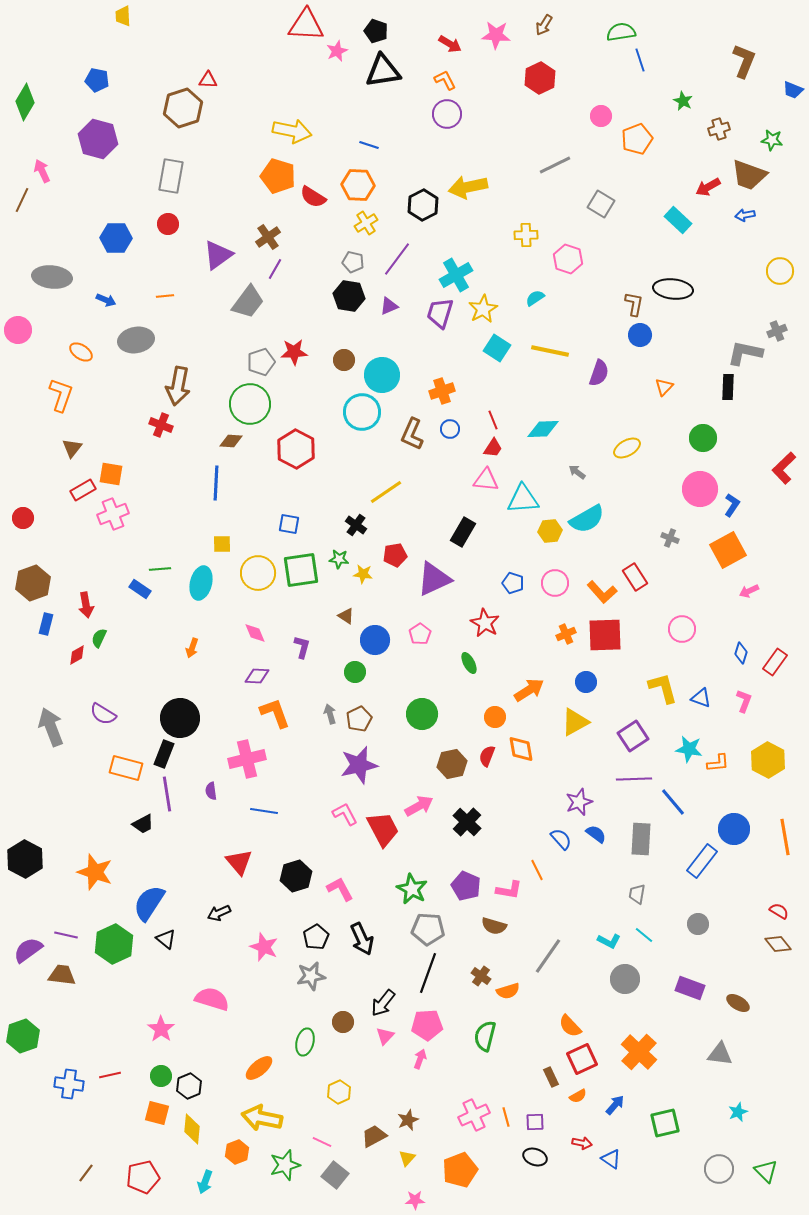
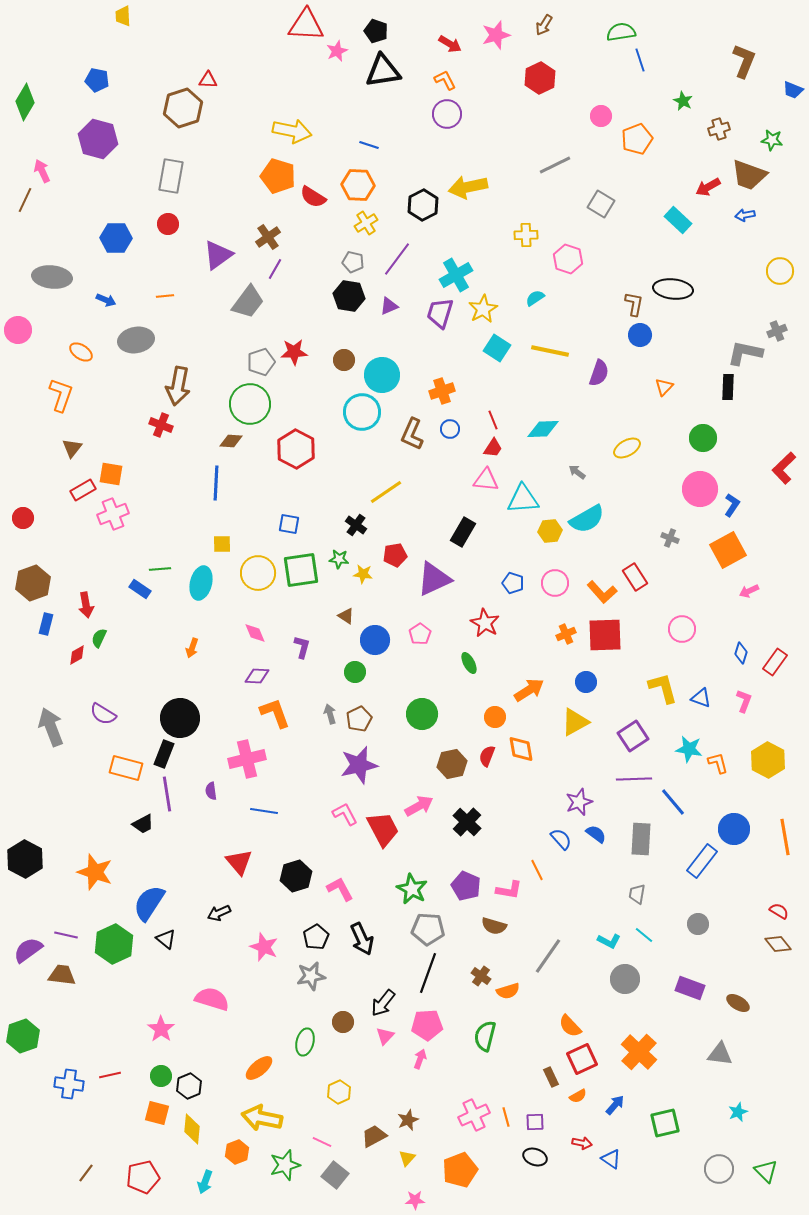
pink star at (496, 35): rotated 20 degrees counterclockwise
brown line at (22, 200): moved 3 px right
orange L-shape at (718, 763): rotated 100 degrees counterclockwise
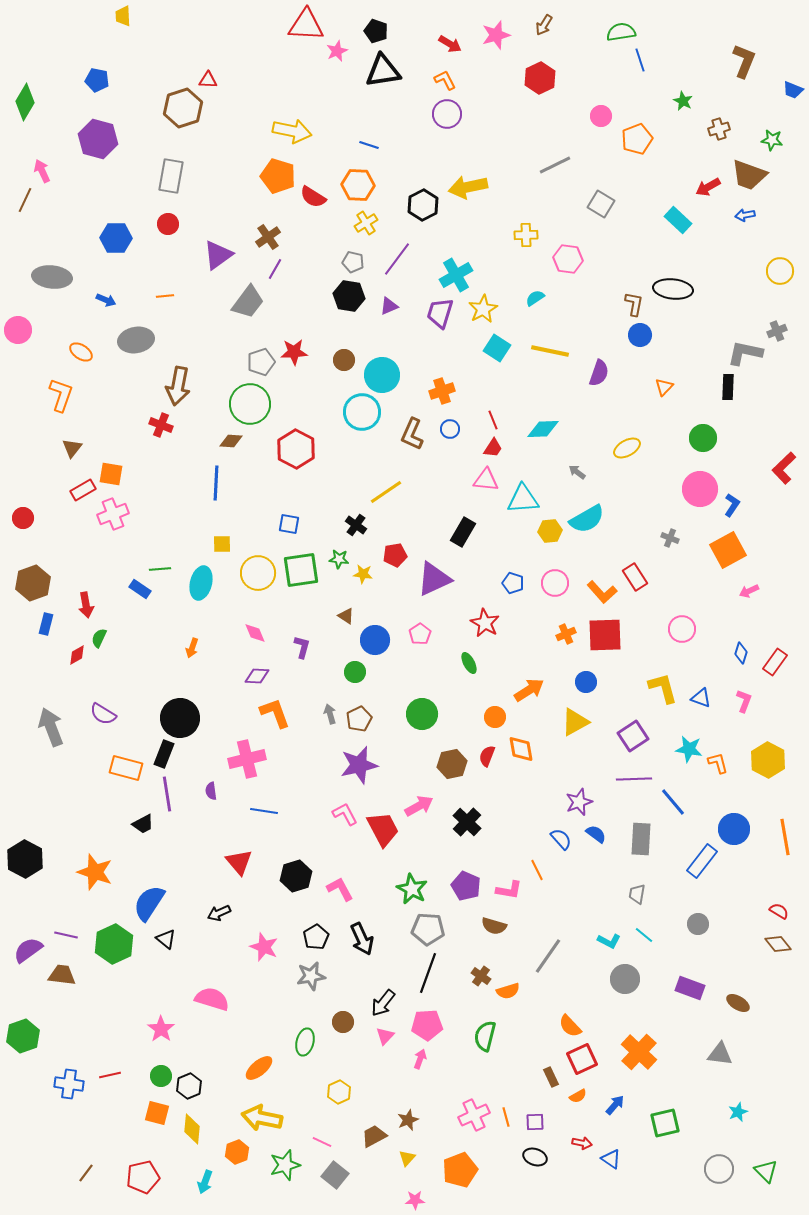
pink hexagon at (568, 259): rotated 12 degrees counterclockwise
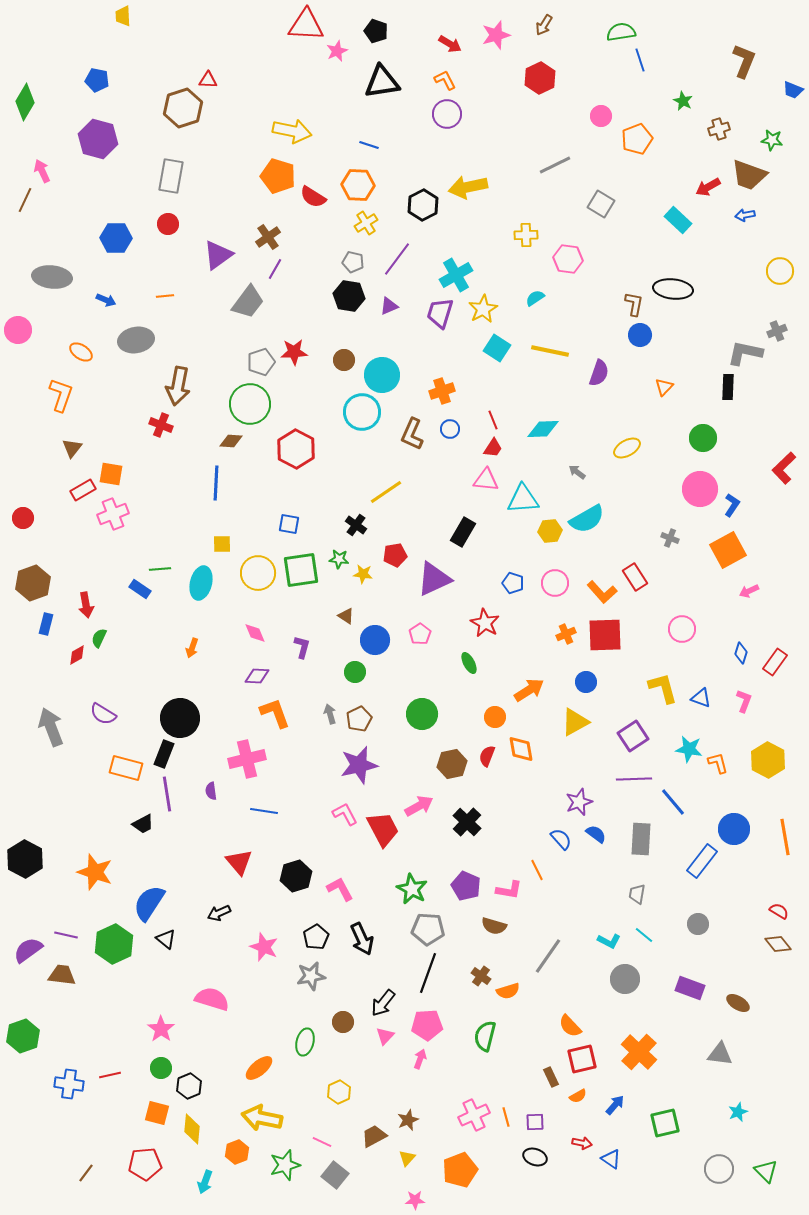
black triangle at (383, 71): moved 1 px left, 11 px down
red square at (582, 1059): rotated 12 degrees clockwise
green circle at (161, 1076): moved 8 px up
red pentagon at (143, 1177): moved 2 px right, 13 px up; rotated 8 degrees clockwise
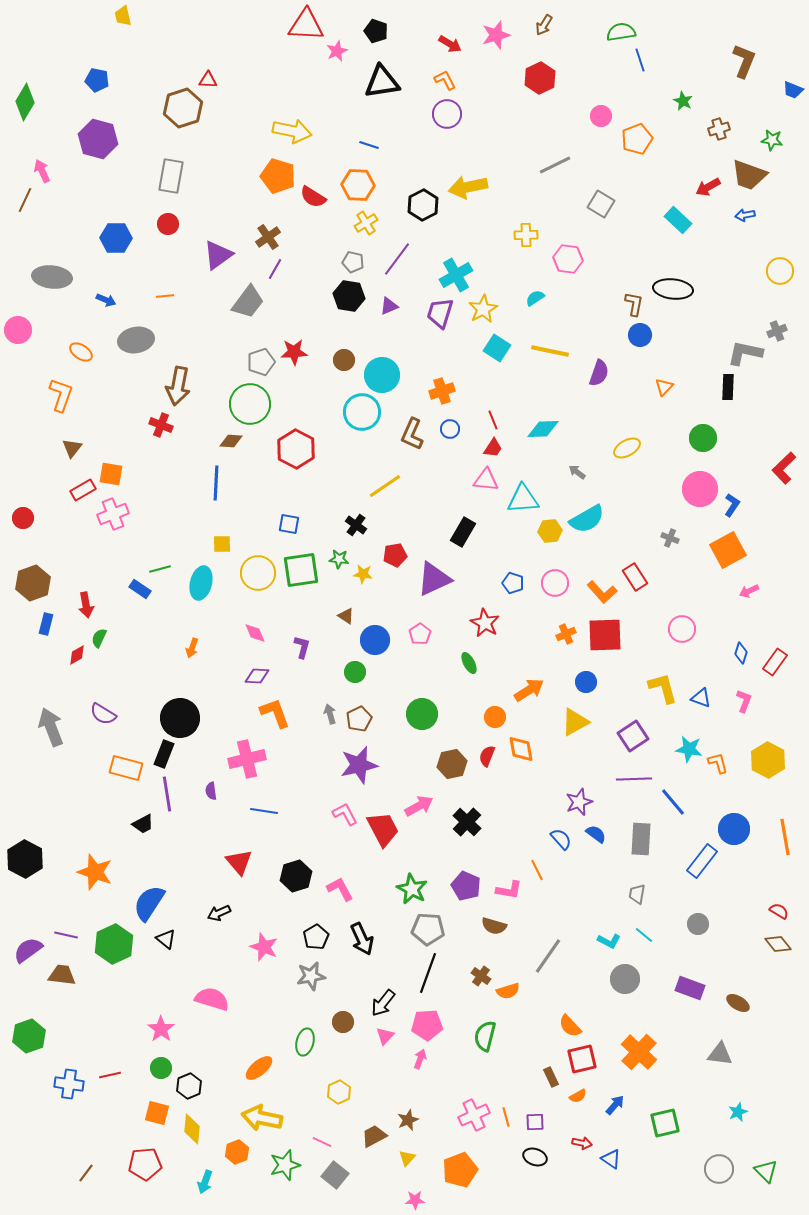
yellow trapezoid at (123, 16): rotated 10 degrees counterclockwise
yellow line at (386, 492): moved 1 px left, 6 px up
green line at (160, 569): rotated 10 degrees counterclockwise
green hexagon at (23, 1036): moved 6 px right
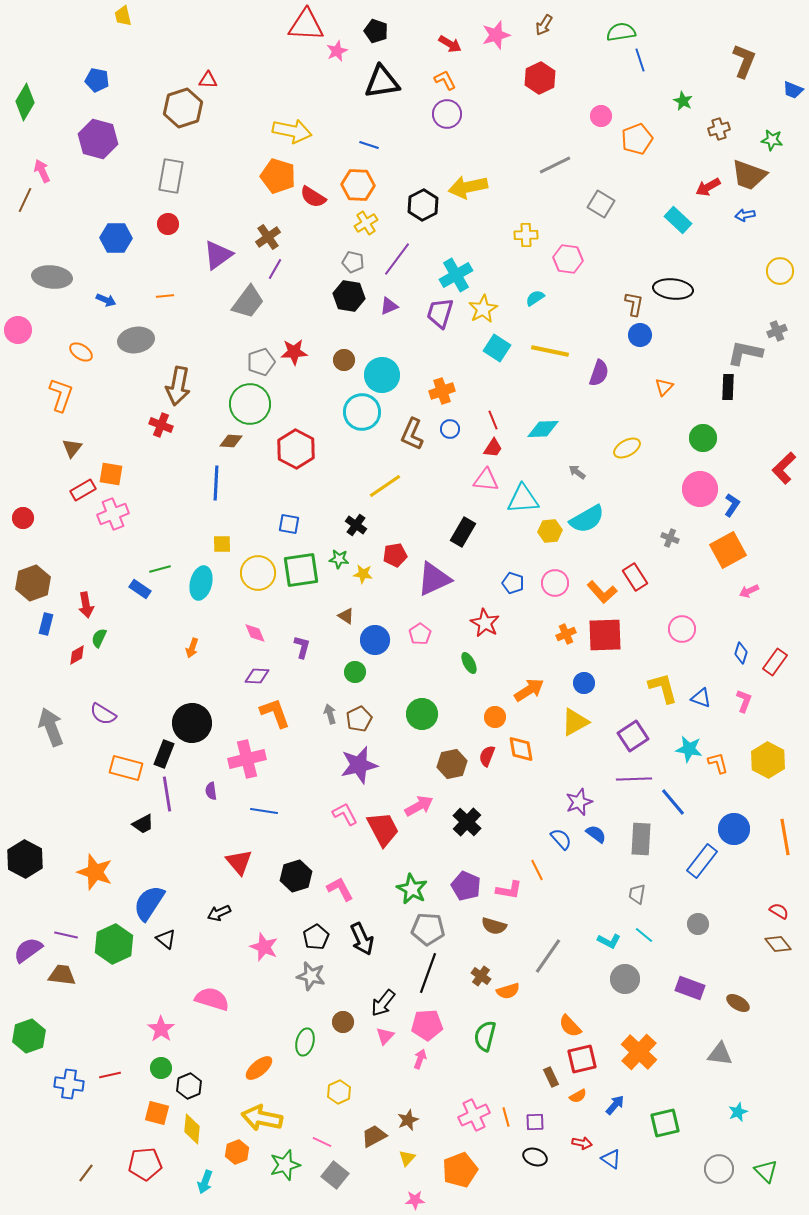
blue circle at (586, 682): moved 2 px left, 1 px down
black circle at (180, 718): moved 12 px right, 5 px down
gray star at (311, 976): rotated 24 degrees clockwise
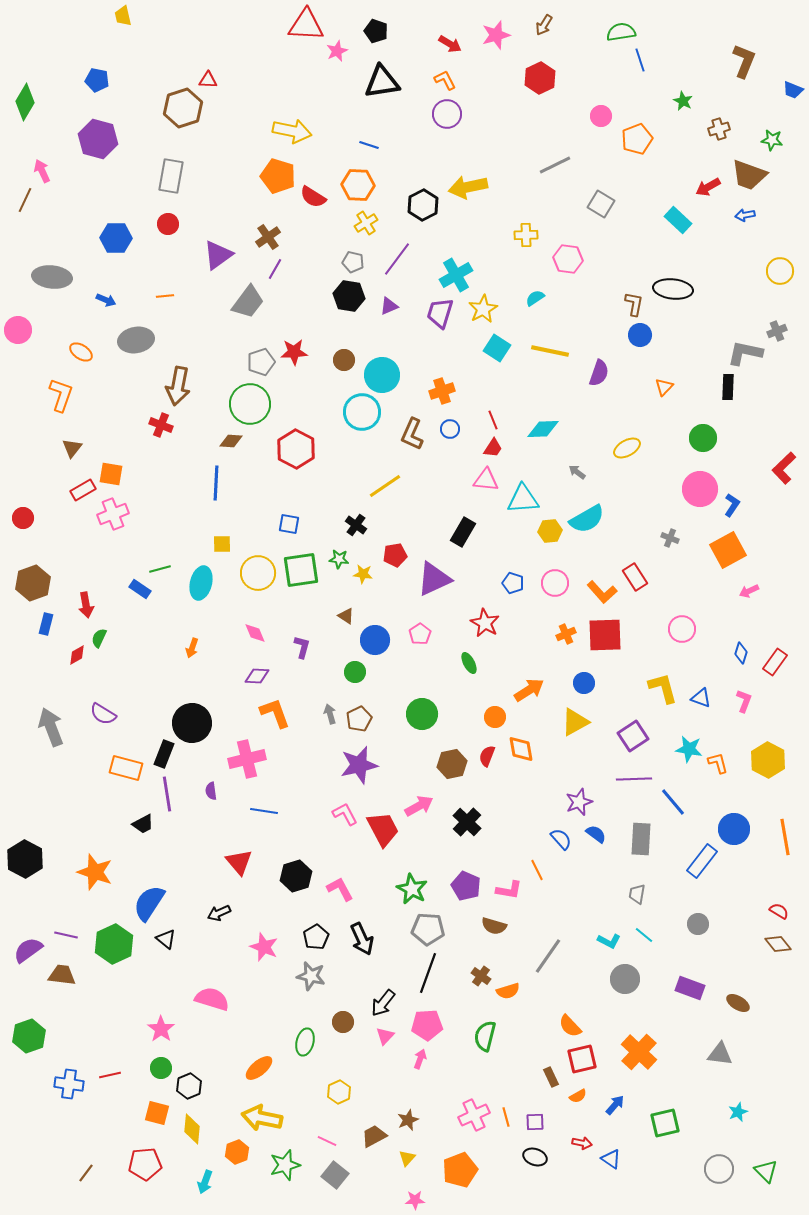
pink line at (322, 1142): moved 5 px right, 1 px up
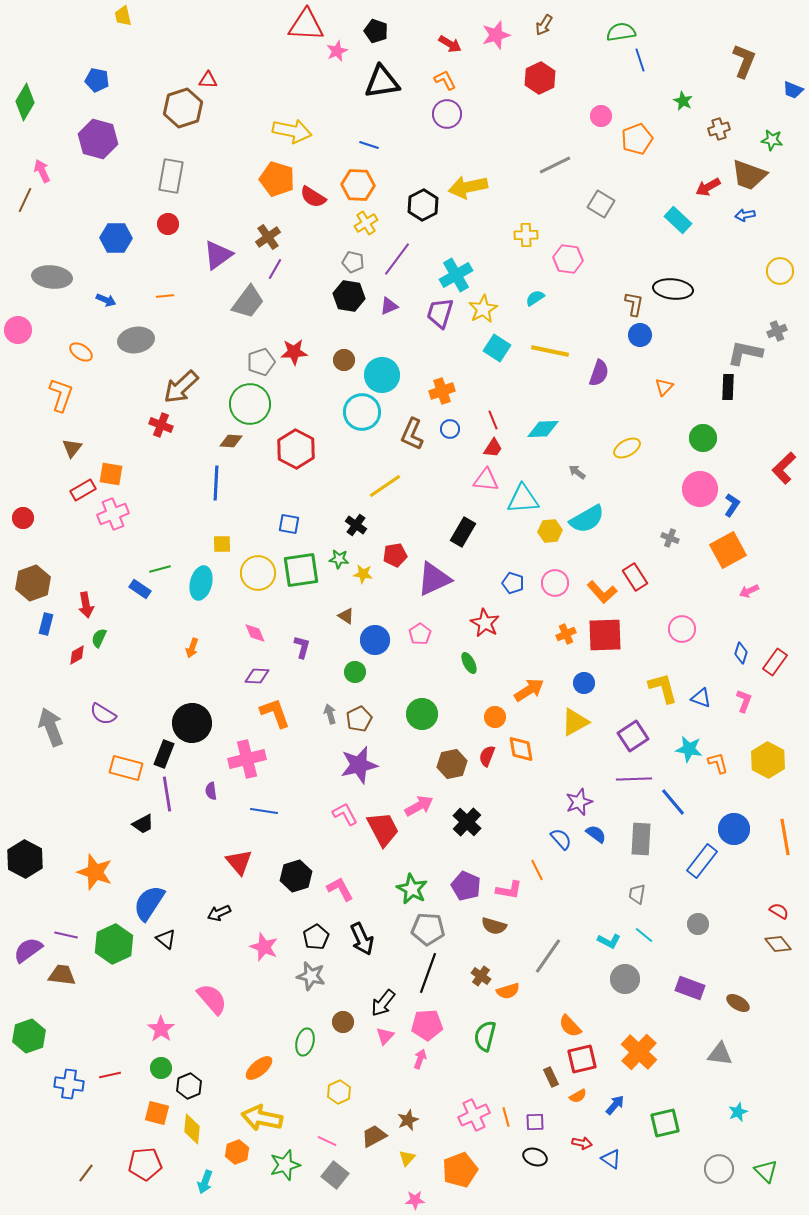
orange pentagon at (278, 176): moved 1 px left, 3 px down
brown arrow at (178, 386): moved 3 px right, 1 px down; rotated 36 degrees clockwise
pink semicircle at (212, 999): rotated 32 degrees clockwise
